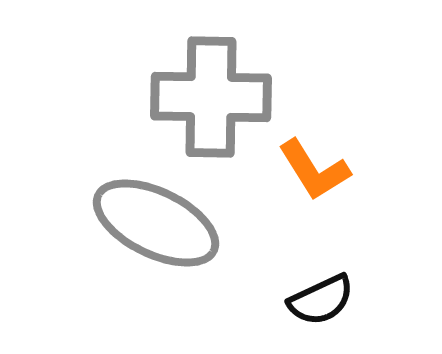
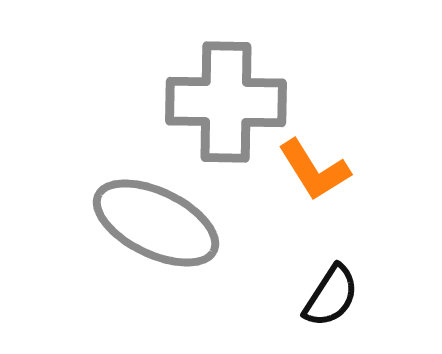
gray cross: moved 15 px right, 5 px down
black semicircle: moved 10 px right, 4 px up; rotated 32 degrees counterclockwise
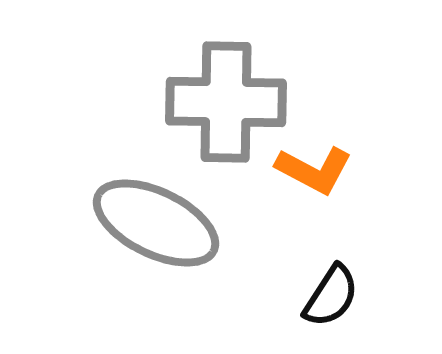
orange L-shape: rotated 30 degrees counterclockwise
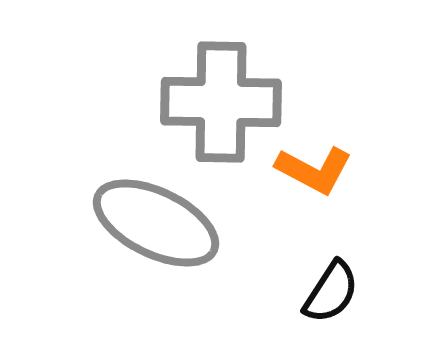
gray cross: moved 5 px left
black semicircle: moved 4 px up
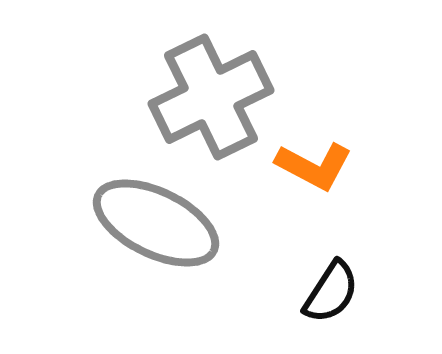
gray cross: moved 10 px left, 5 px up; rotated 27 degrees counterclockwise
orange L-shape: moved 4 px up
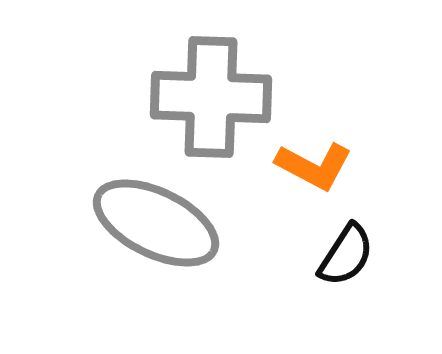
gray cross: rotated 28 degrees clockwise
black semicircle: moved 15 px right, 37 px up
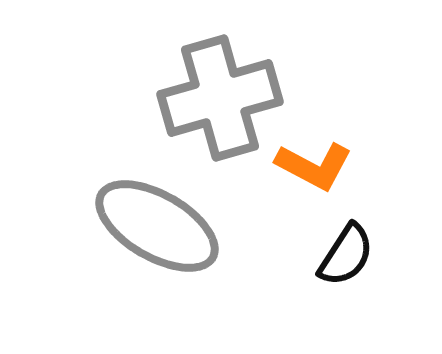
gray cross: moved 9 px right, 1 px down; rotated 18 degrees counterclockwise
gray ellipse: moved 1 px right, 3 px down; rotated 4 degrees clockwise
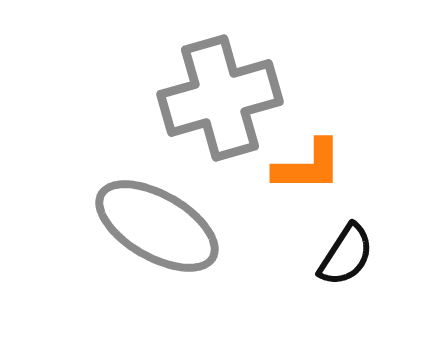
orange L-shape: moved 6 px left; rotated 28 degrees counterclockwise
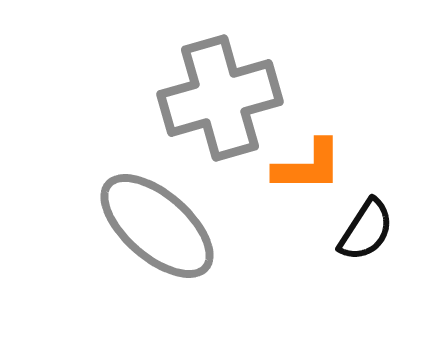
gray ellipse: rotated 11 degrees clockwise
black semicircle: moved 20 px right, 25 px up
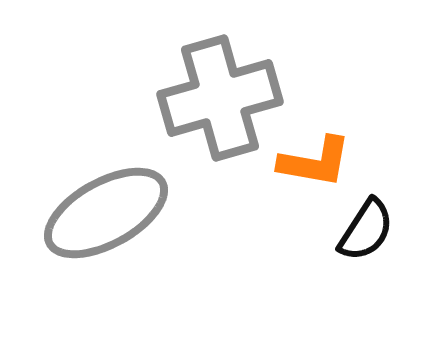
orange L-shape: moved 7 px right, 4 px up; rotated 10 degrees clockwise
gray ellipse: moved 51 px left, 13 px up; rotated 70 degrees counterclockwise
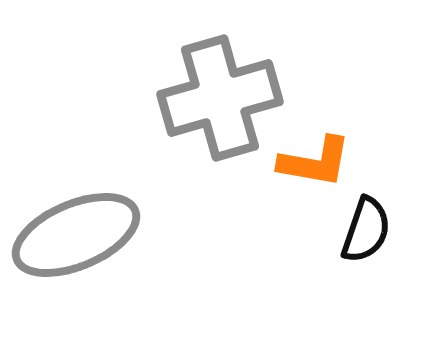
gray ellipse: moved 30 px left, 22 px down; rotated 6 degrees clockwise
black semicircle: rotated 14 degrees counterclockwise
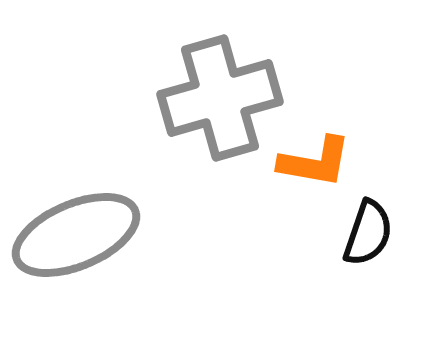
black semicircle: moved 2 px right, 3 px down
